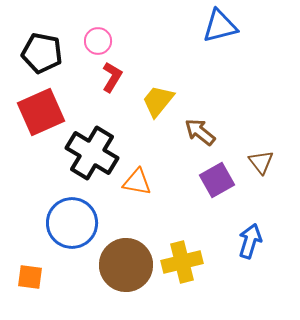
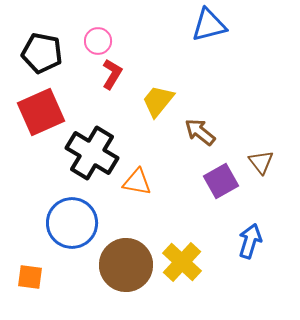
blue triangle: moved 11 px left, 1 px up
red L-shape: moved 3 px up
purple square: moved 4 px right, 1 px down
yellow cross: rotated 33 degrees counterclockwise
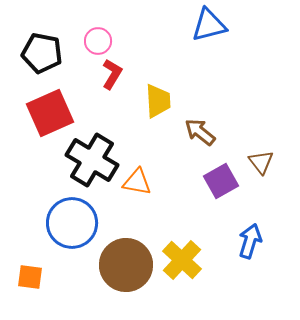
yellow trapezoid: rotated 138 degrees clockwise
red square: moved 9 px right, 1 px down
black cross: moved 7 px down
yellow cross: moved 2 px up
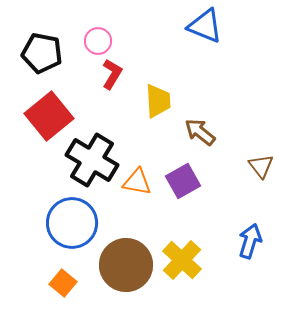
blue triangle: moved 4 px left, 1 px down; rotated 36 degrees clockwise
red square: moved 1 px left, 3 px down; rotated 15 degrees counterclockwise
brown triangle: moved 4 px down
purple square: moved 38 px left
orange square: moved 33 px right, 6 px down; rotated 32 degrees clockwise
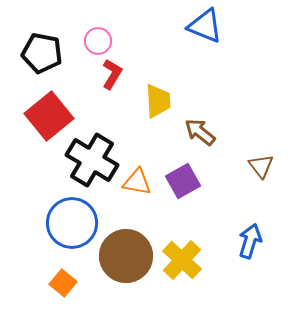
brown circle: moved 9 px up
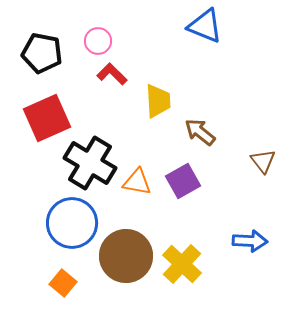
red L-shape: rotated 76 degrees counterclockwise
red square: moved 2 px left, 2 px down; rotated 15 degrees clockwise
black cross: moved 2 px left, 3 px down
brown triangle: moved 2 px right, 5 px up
blue arrow: rotated 76 degrees clockwise
yellow cross: moved 4 px down
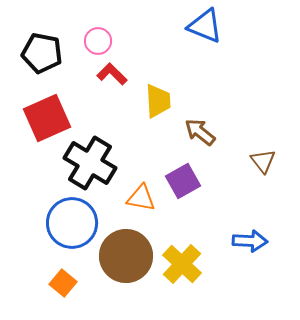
orange triangle: moved 4 px right, 16 px down
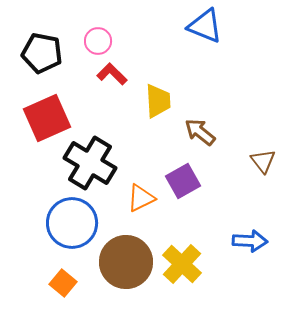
orange triangle: rotated 36 degrees counterclockwise
brown circle: moved 6 px down
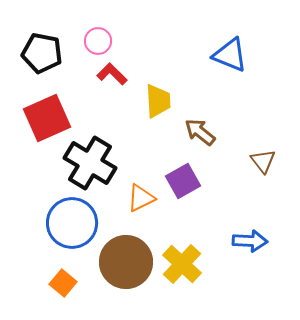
blue triangle: moved 25 px right, 29 px down
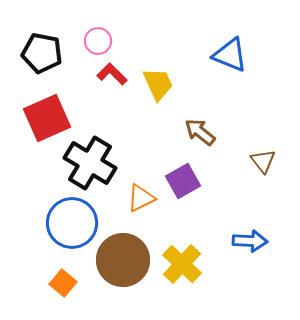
yellow trapezoid: moved 17 px up; rotated 21 degrees counterclockwise
brown circle: moved 3 px left, 2 px up
